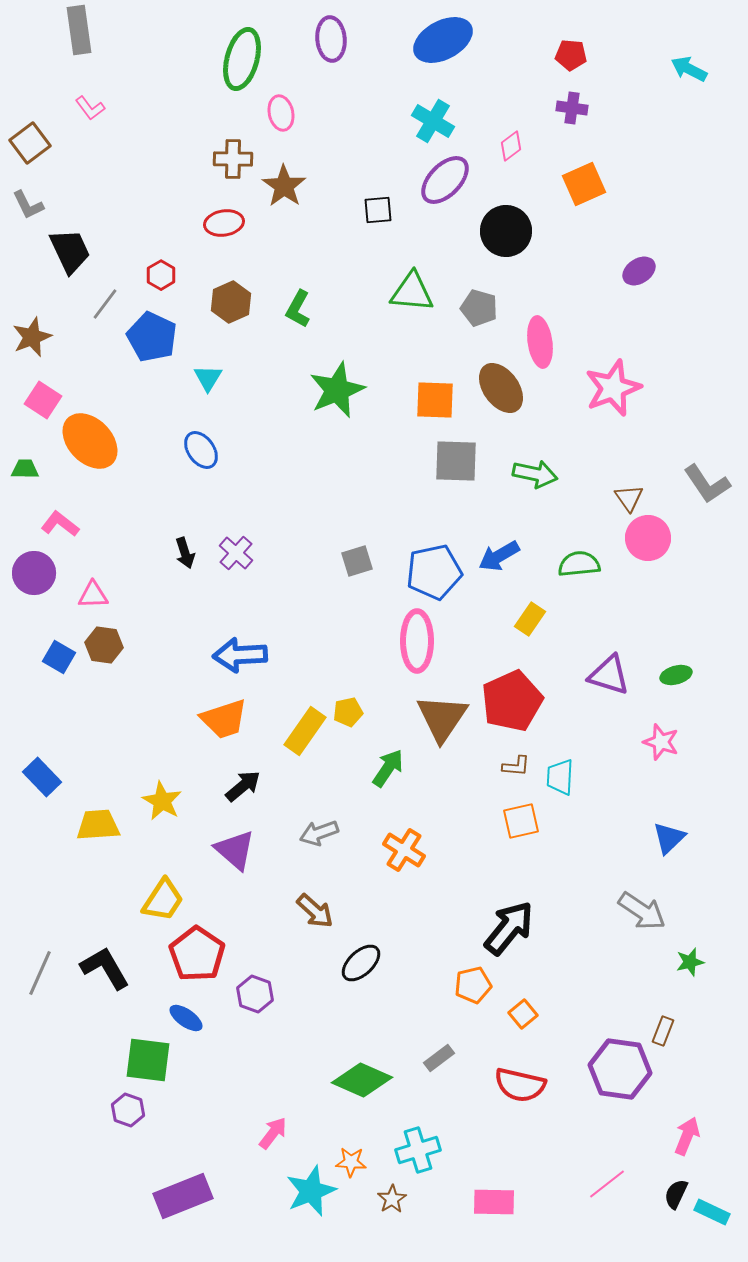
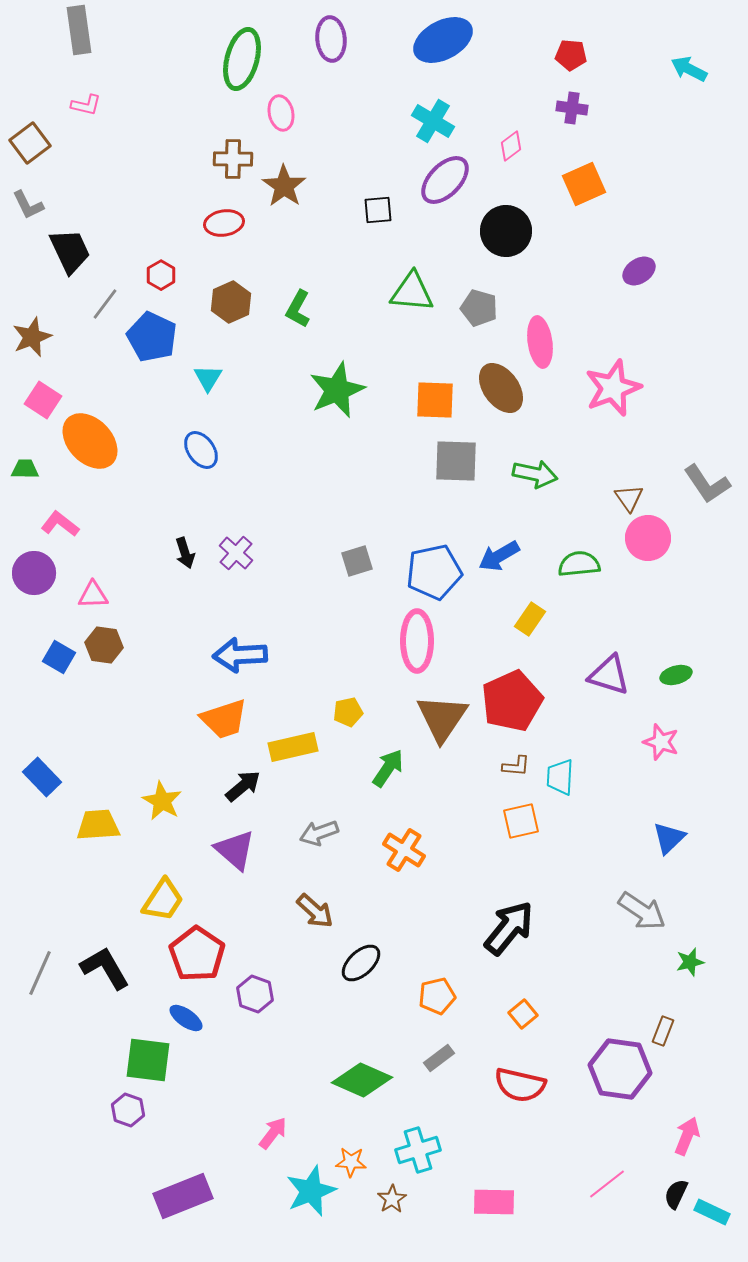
pink L-shape at (90, 108): moved 4 px left, 3 px up; rotated 40 degrees counterclockwise
yellow rectangle at (305, 731): moved 12 px left, 16 px down; rotated 42 degrees clockwise
orange pentagon at (473, 985): moved 36 px left, 11 px down
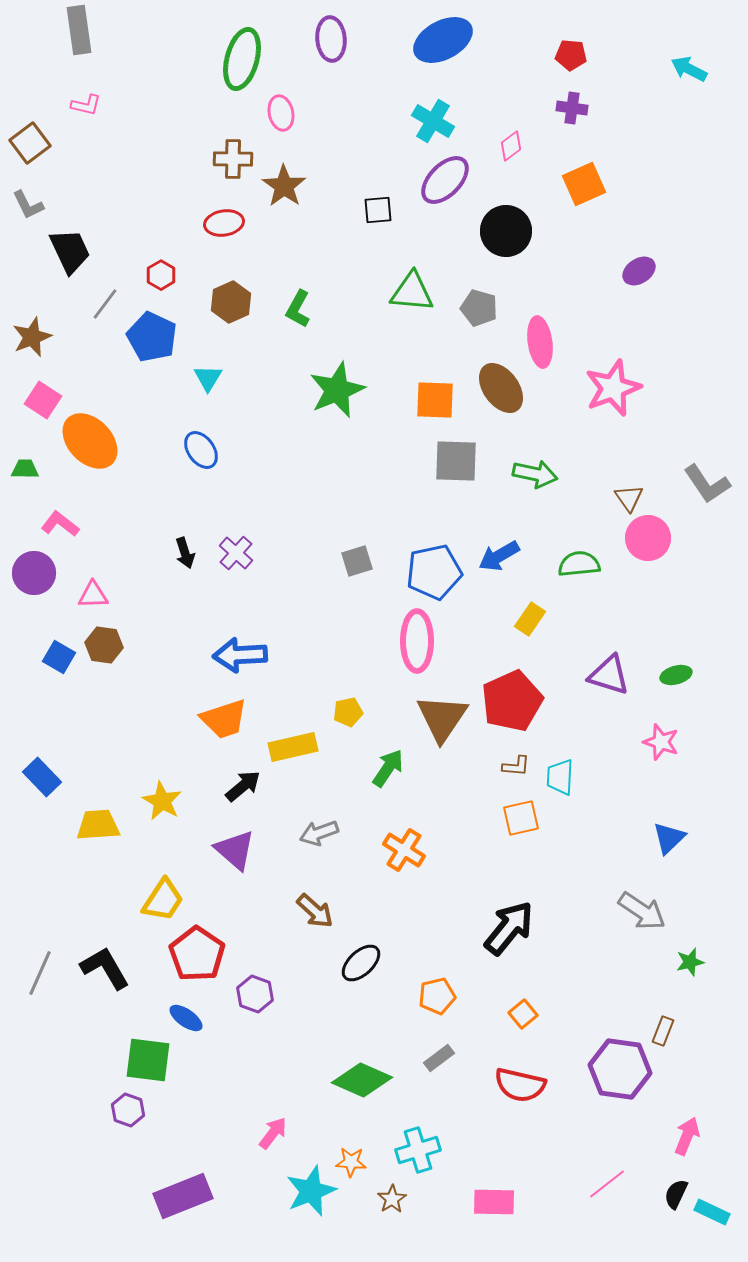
orange square at (521, 821): moved 3 px up
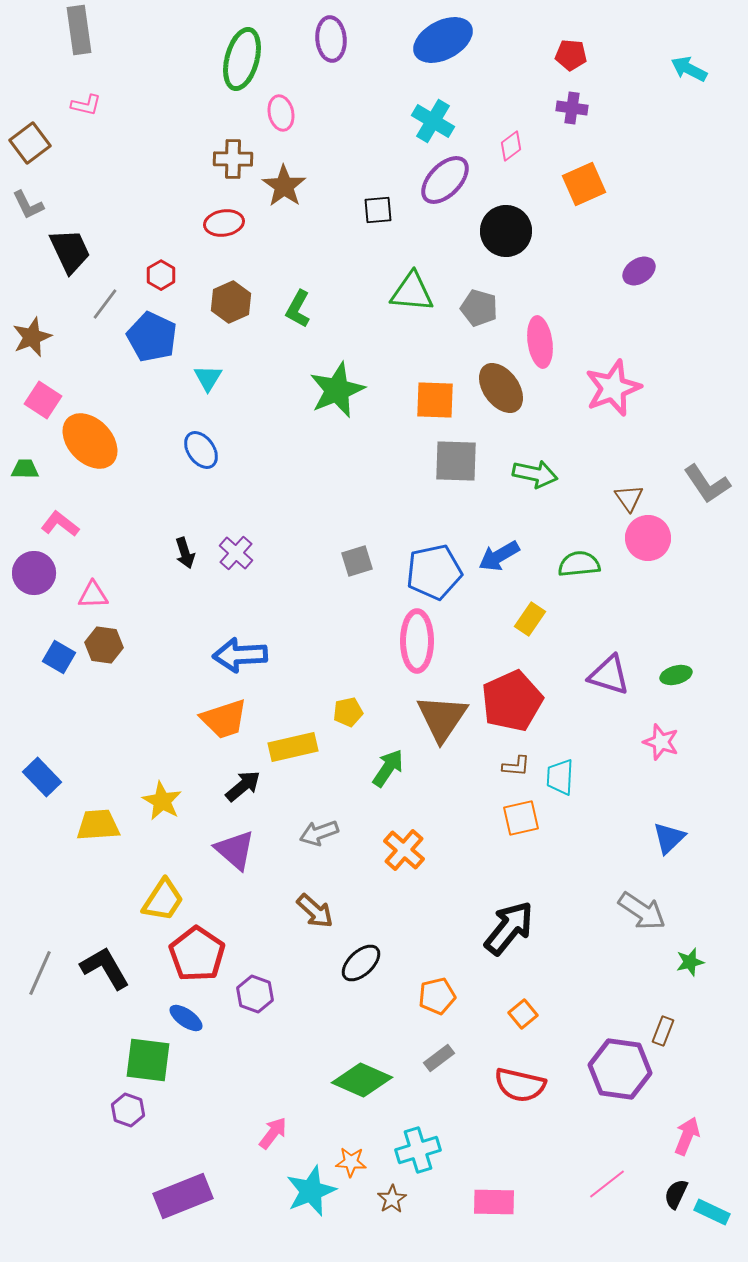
orange cross at (404, 850): rotated 9 degrees clockwise
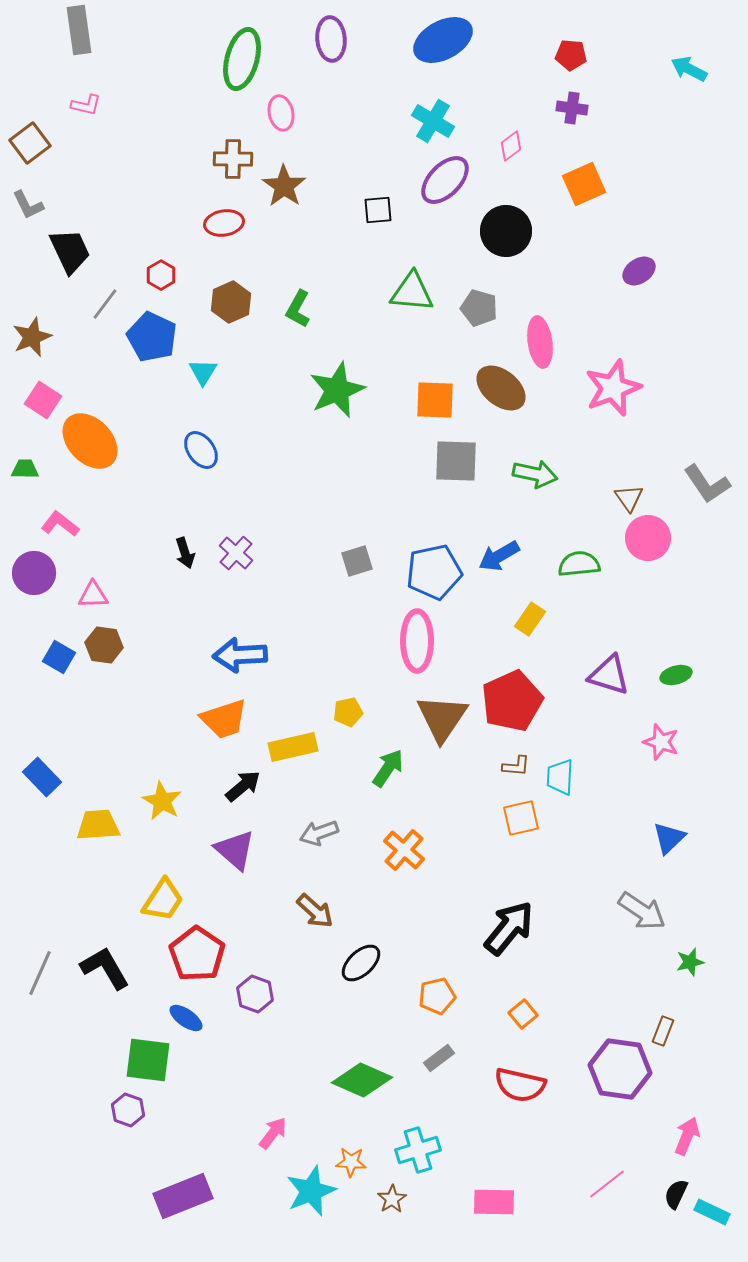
cyan triangle at (208, 378): moved 5 px left, 6 px up
brown ellipse at (501, 388): rotated 15 degrees counterclockwise
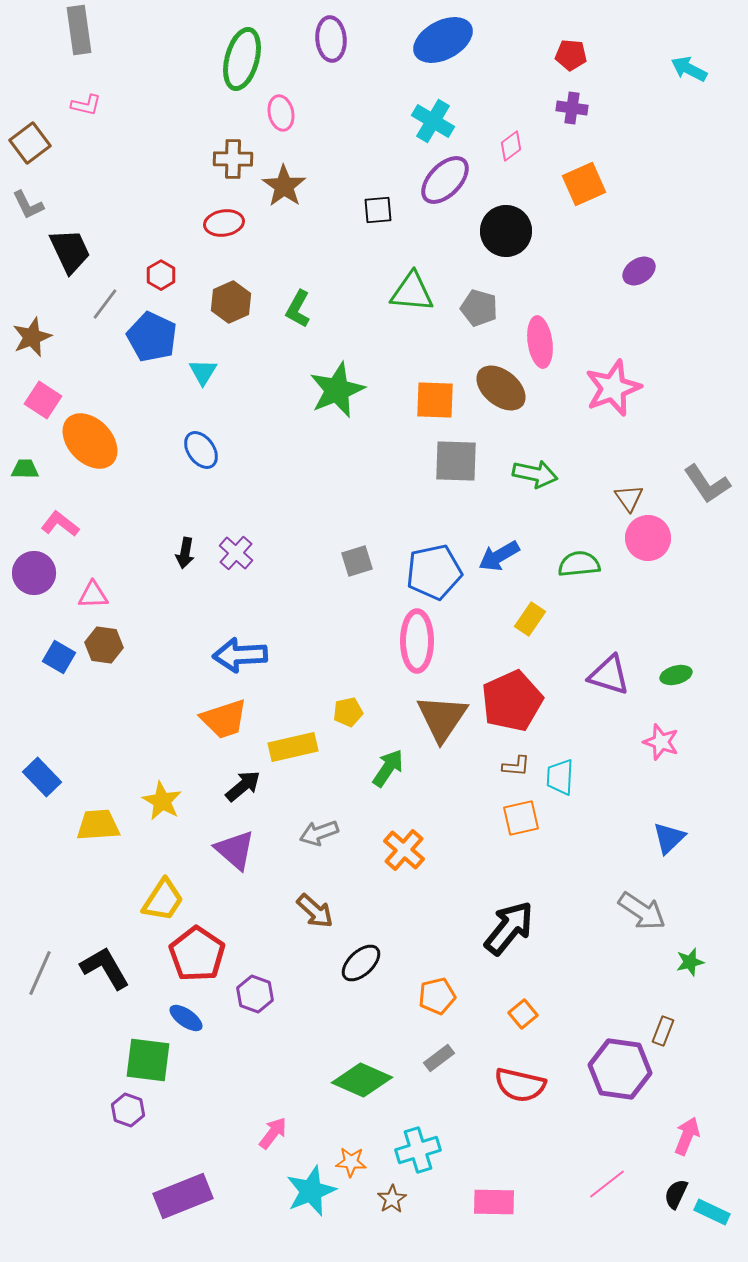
black arrow at (185, 553): rotated 28 degrees clockwise
